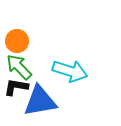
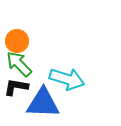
green arrow: moved 3 px up
cyan arrow: moved 3 px left, 8 px down
blue triangle: moved 3 px right, 2 px down; rotated 12 degrees clockwise
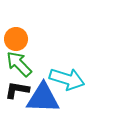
orange circle: moved 1 px left, 2 px up
black L-shape: moved 1 px right, 3 px down
blue triangle: moved 5 px up
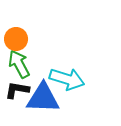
green arrow: rotated 16 degrees clockwise
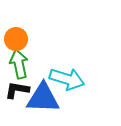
green arrow: rotated 16 degrees clockwise
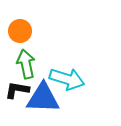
orange circle: moved 4 px right, 8 px up
green arrow: moved 7 px right
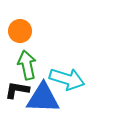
green arrow: moved 1 px right, 1 px down
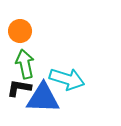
green arrow: moved 2 px left, 1 px up
black L-shape: moved 2 px right, 2 px up
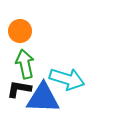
black L-shape: moved 1 px down
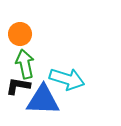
orange circle: moved 3 px down
black L-shape: moved 1 px left, 3 px up
blue triangle: moved 2 px down
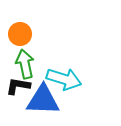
cyan arrow: moved 3 px left
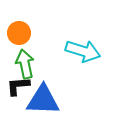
orange circle: moved 1 px left, 1 px up
cyan arrow: moved 19 px right, 28 px up
black L-shape: rotated 15 degrees counterclockwise
